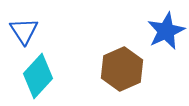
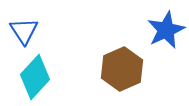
blue star: moved 1 px up
cyan diamond: moved 3 px left, 1 px down
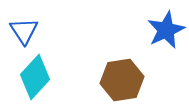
brown hexagon: moved 11 px down; rotated 15 degrees clockwise
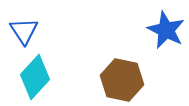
blue star: rotated 21 degrees counterclockwise
brown hexagon: rotated 21 degrees clockwise
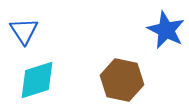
cyan diamond: moved 2 px right, 3 px down; rotated 30 degrees clockwise
